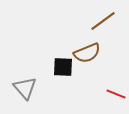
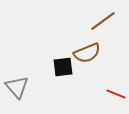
black square: rotated 10 degrees counterclockwise
gray triangle: moved 8 px left, 1 px up
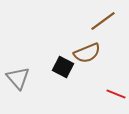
black square: rotated 35 degrees clockwise
gray triangle: moved 1 px right, 9 px up
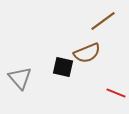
black square: rotated 15 degrees counterclockwise
gray triangle: moved 2 px right
red line: moved 1 px up
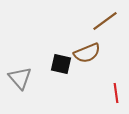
brown line: moved 2 px right
black square: moved 2 px left, 3 px up
red line: rotated 60 degrees clockwise
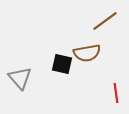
brown semicircle: rotated 12 degrees clockwise
black square: moved 1 px right
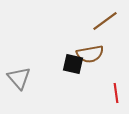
brown semicircle: moved 3 px right, 1 px down
black square: moved 11 px right
gray triangle: moved 1 px left
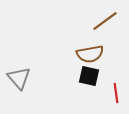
black square: moved 16 px right, 12 px down
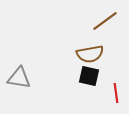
gray triangle: rotated 40 degrees counterclockwise
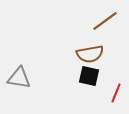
red line: rotated 30 degrees clockwise
